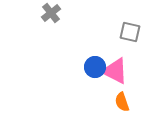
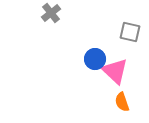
blue circle: moved 8 px up
pink triangle: rotated 16 degrees clockwise
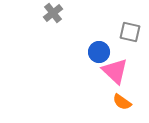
gray cross: moved 2 px right
blue circle: moved 4 px right, 7 px up
orange semicircle: rotated 36 degrees counterclockwise
